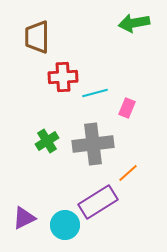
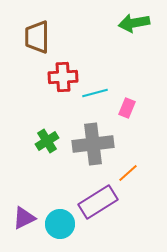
cyan circle: moved 5 px left, 1 px up
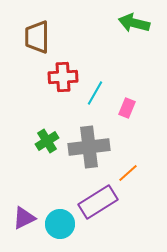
green arrow: rotated 24 degrees clockwise
cyan line: rotated 45 degrees counterclockwise
gray cross: moved 4 px left, 3 px down
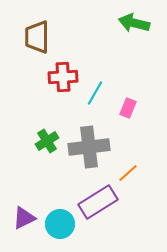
pink rectangle: moved 1 px right
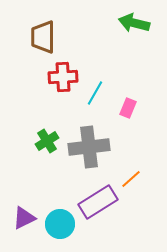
brown trapezoid: moved 6 px right
orange line: moved 3 px right, 6 px down
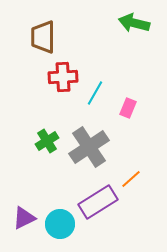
gray cross: rotated 27 degrees counterclockwise
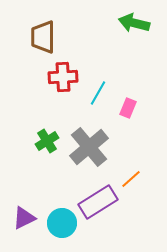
cyan line: moved 3 px right
gray cross: rotated 6 degrees counterclockwise
cyan circle: moved 2 px right, 1 px up
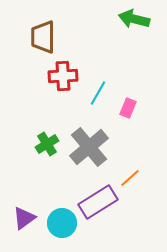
green arrow: moved 4 px up
red cross: moved 1 px up
green cross: moved 3 px down
orange line: moved 1 px left, 1 px up
purple triangle: rotated 10 degrees counterclockwise
